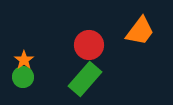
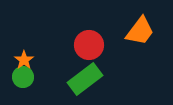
green rectangle: rotated 12 degrees clockwise
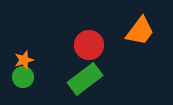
orange star: rotated 18 degrees clockwise
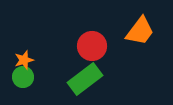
red circle: moved 3 px right, 1 px down
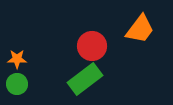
orange trapezoid: moved 2 px up
orange star: moved 7 px left, 1 px up; rotated 18 degrees clockwise
green circle: moved 6 px left, 7 px down
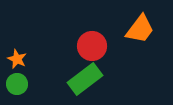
orange star: rotated 24 degrees clockwise
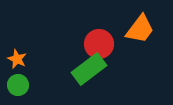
red circle: moved 7 px right, 2 px up
green rectangle: moved 4 px right, 10 px up
green circle: moved 1 px right, 1 px down
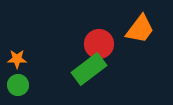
orange star: rotated 24 degrees counterclockwise
